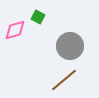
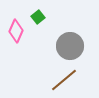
green square: rotated 24 degrees clockwise
pink diamond: moved 1 px right, 1 px down; rotated 50 degrees counterclockwise
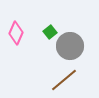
green square: moved 12 px right, 15 px down
pink diamond: moved 2 px down
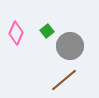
green square: moved 3 px left, 1 px up
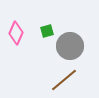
green square: rotated 24 degrees clockwise
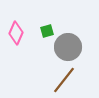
gray circle: moved 2 px left, 1 px down
brown line: rotated 12 degrees counterclockwise
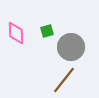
pink diamond: rotated 25 degrees counterclockwise
gray circle: moved 3 px right
